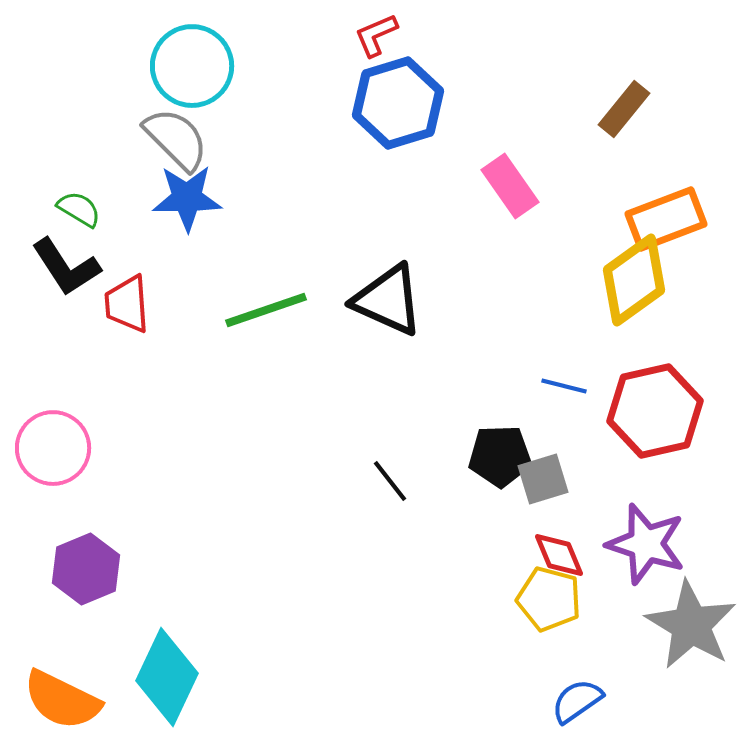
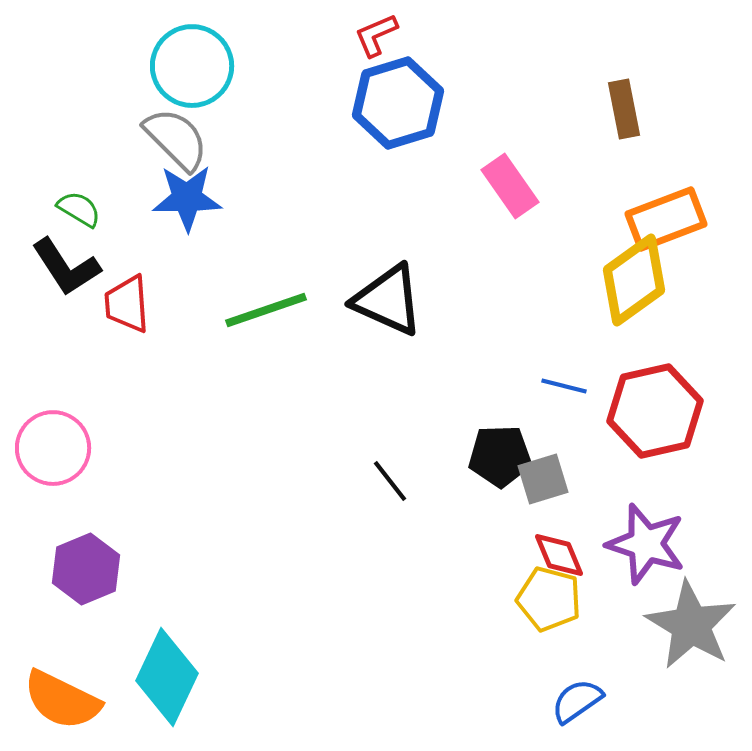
brown rectangle: rotated 50 degrees counterclockwise
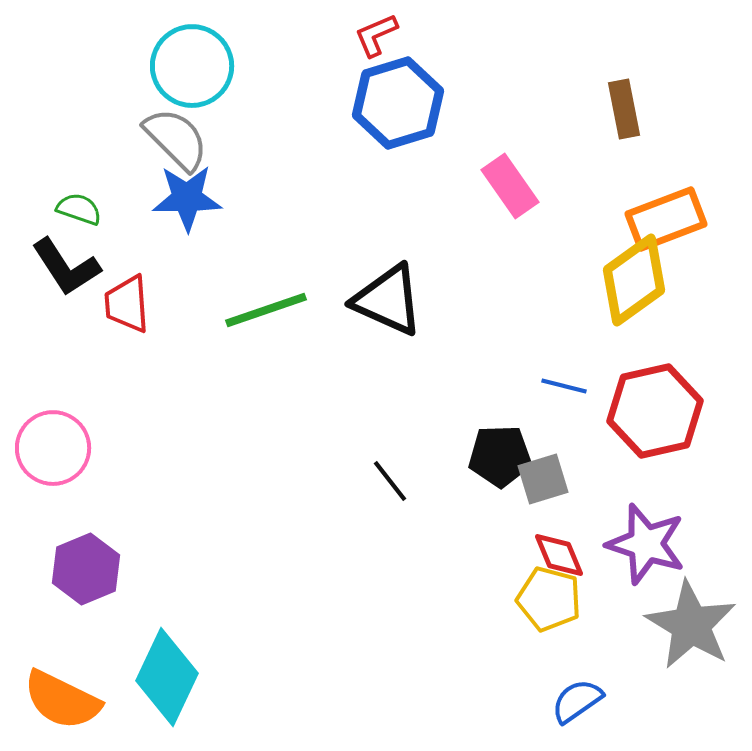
green semicircle: rotated 12 degrees counterclockwise
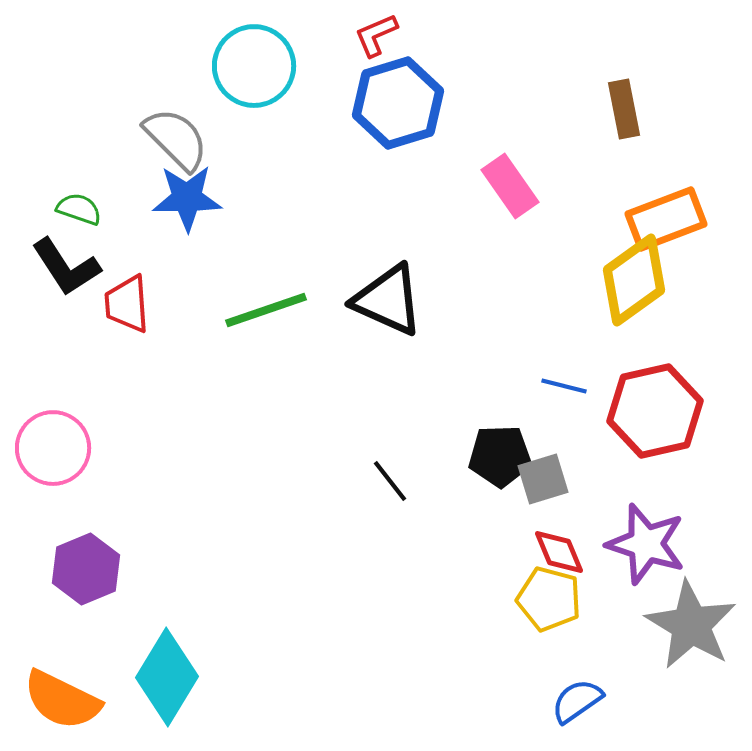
cyan circle: moved 62 px right
red diamond: moved 3 px up
cyan diamond: rotated 6 degrees clockwise
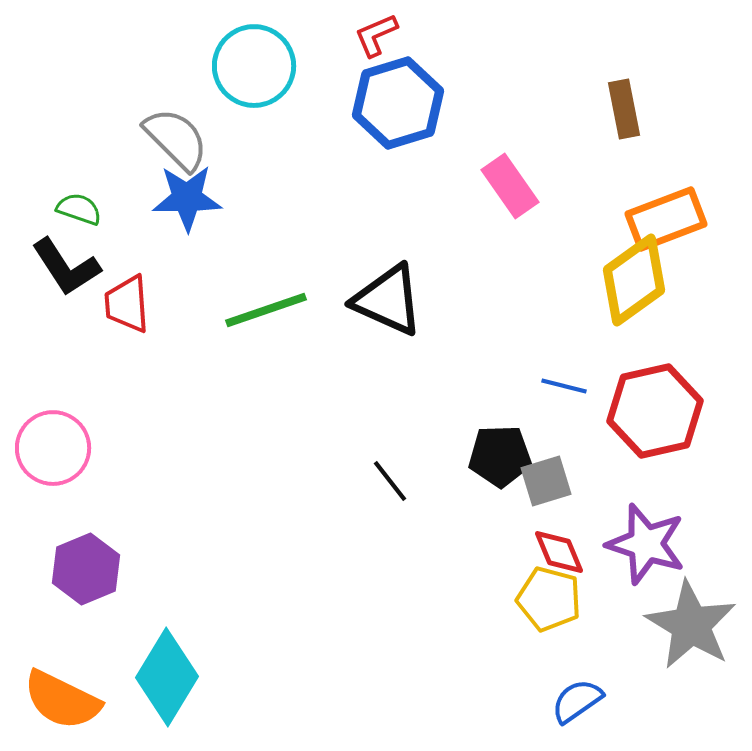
gray square: moved 3 px right, 2 px down
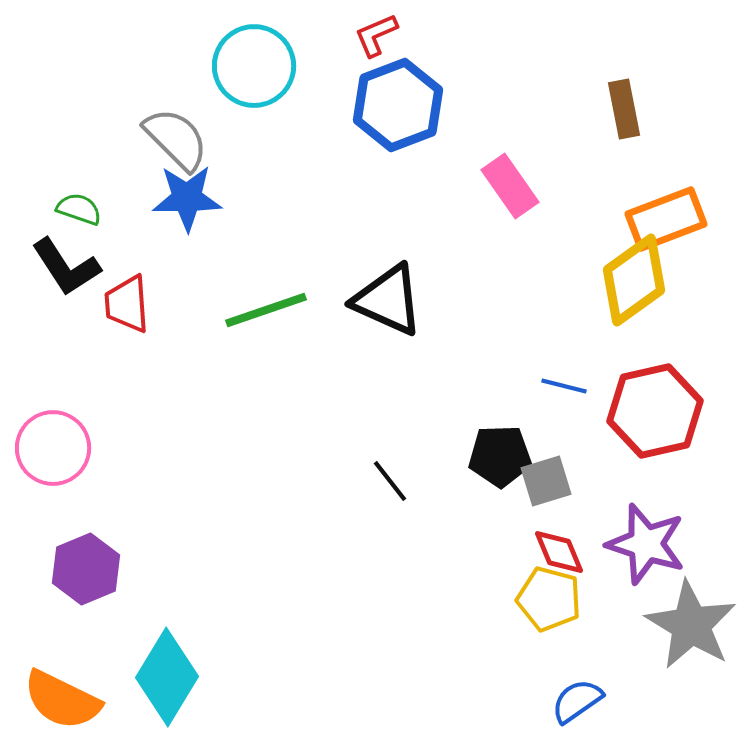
blue hexagon: moved 2 px down; rotated 4 degrees counterclockwise
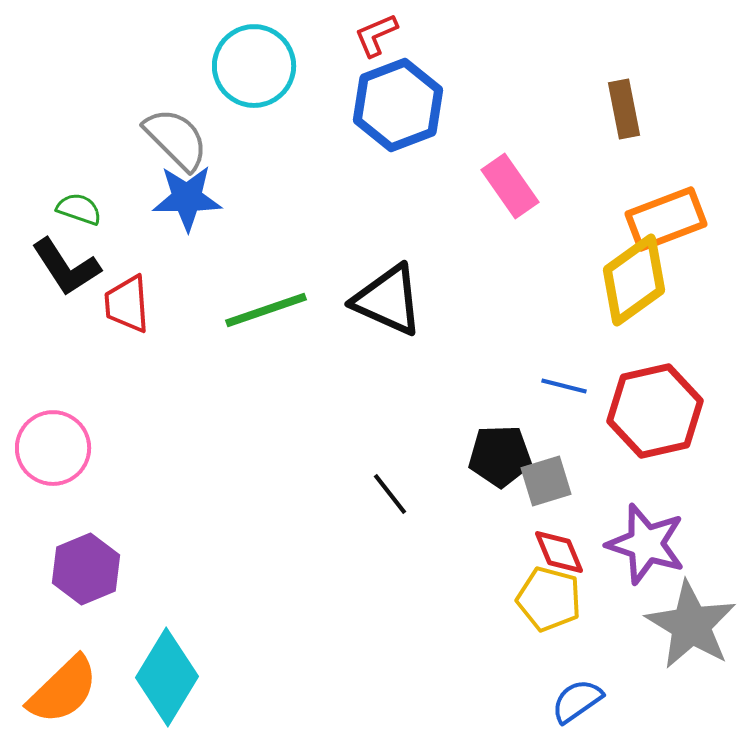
black line: moved 13 px down
orange semicircle: moved 1 px right, 10 px up; rotated 70 degrees counterclockwise
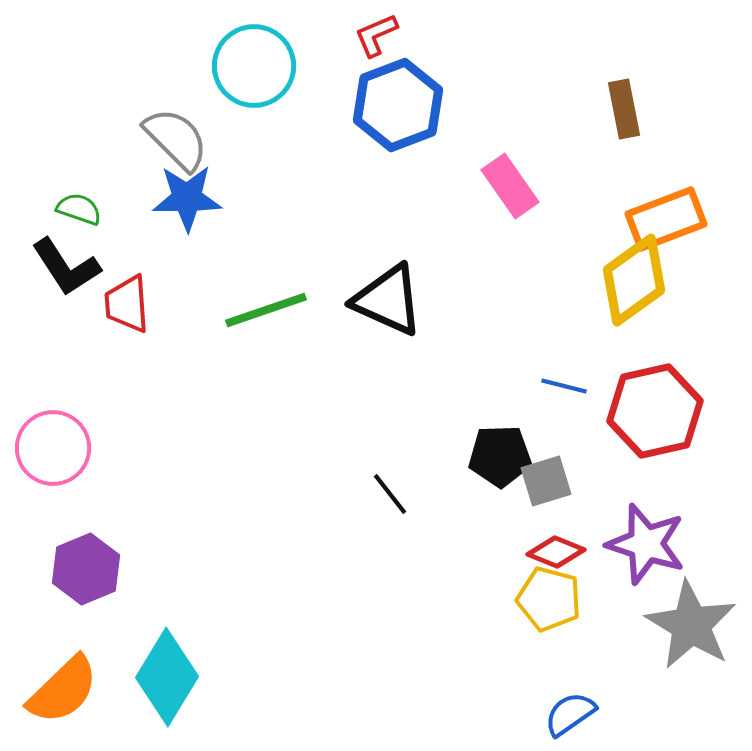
red diamond: moved 3 px left; rotated 46 degrees counterclockwise
blue semicircle: moved 7 px left, 13 px down
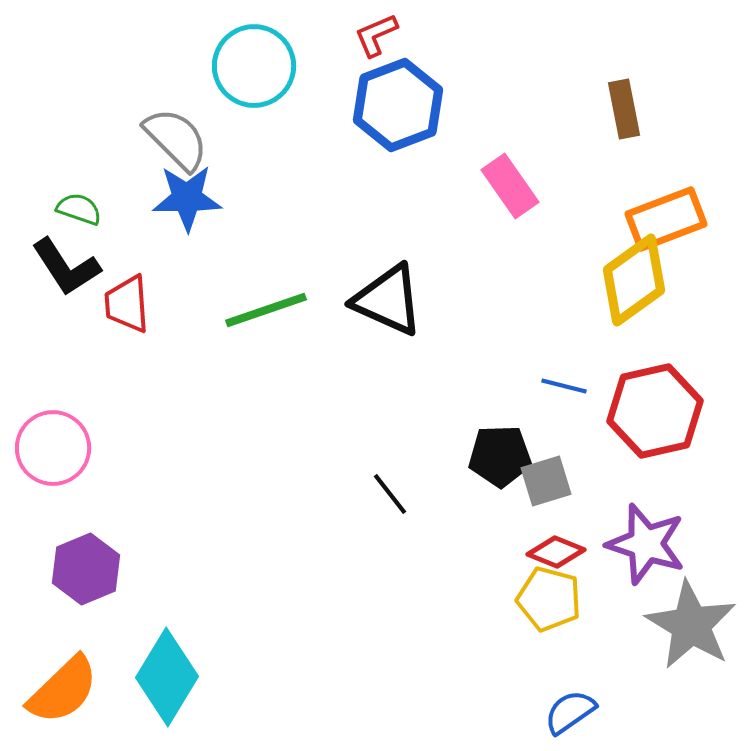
blue semicircle: moved 2 px up
